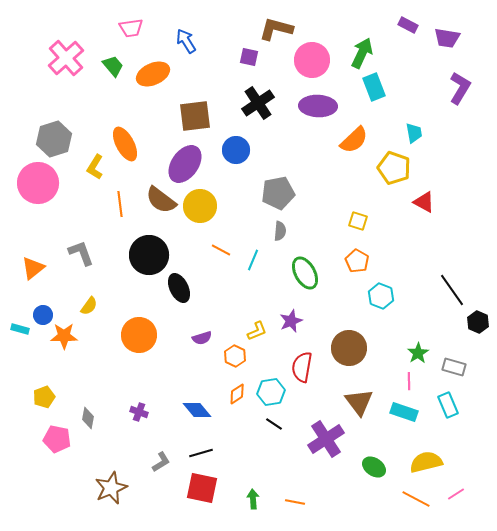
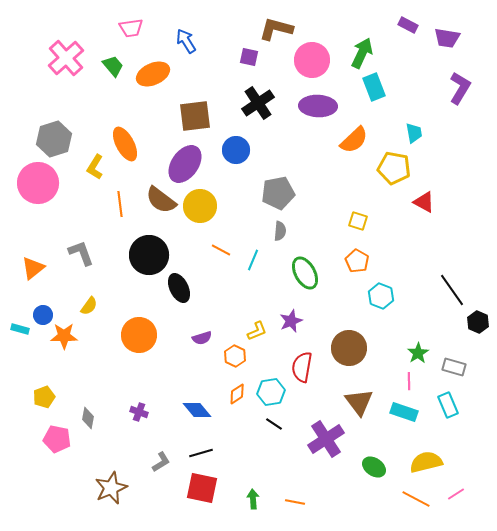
yellow pentagon at (394, 168): rotated 8 degrees counterclockwise
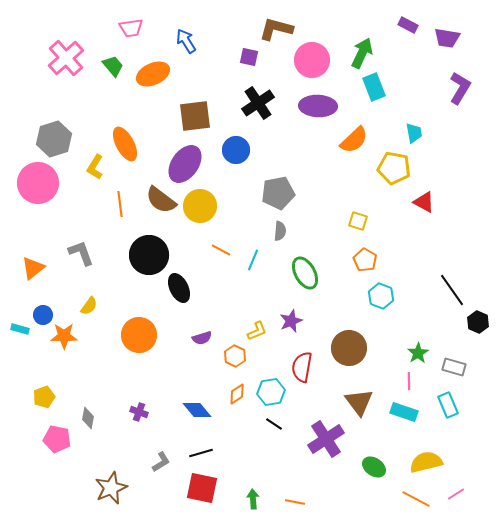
orange pentagon at (357, 261): moved 8 px right, 1 px up
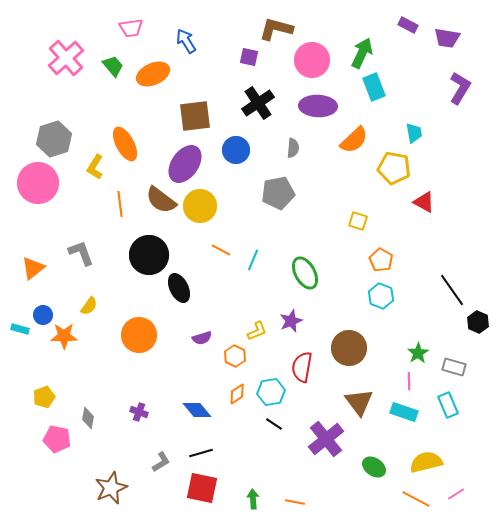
gray semicircle at (280, 231): moved 13 px right, 83 px up
orange pentagon at (365, 260): moved 16 px right
purple cross at (326, 439): rotated 6 degrees counterclockwise
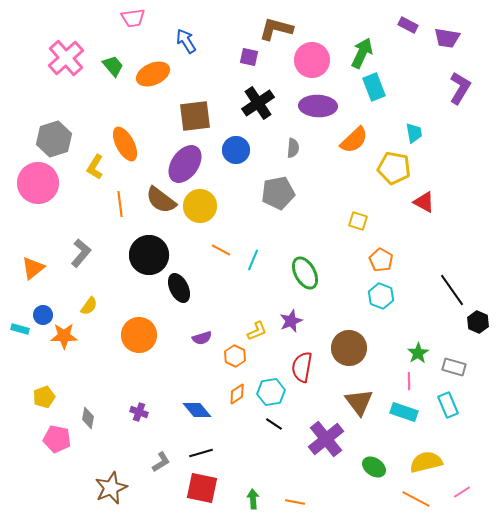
pink trapezoid at (131, 28): moved 2 px right, 10 px up
gray L-shape at (81, 253): rotated 60 degrees clockwise
pink line at (456, 494): moved 6 px right, 2 px up
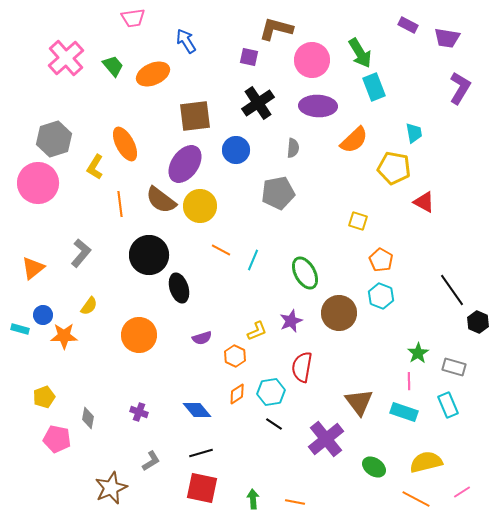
green arrow at (362, 53): moved 2 px left; rotated 124 degrees clockwise
black ellipse at (179, 288): rotated 8 degrees clockwise
brown circle at (349, 348): moved 10 px left, 35 px up
gray L-shape at (161, 462): moved 10 px left, 1 px up
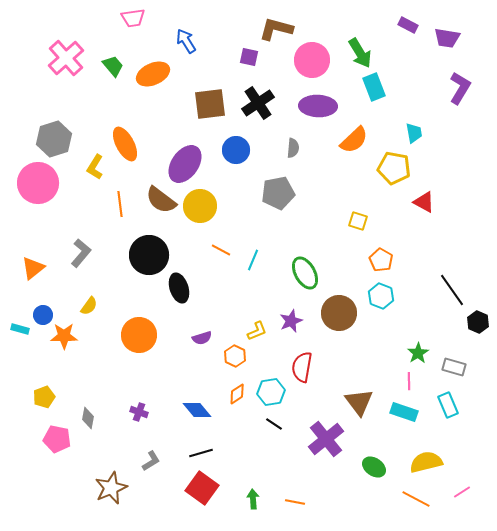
brown square at (195, 116): moved 15 px right, 12 px up
red square at (202, 488): rotated 24 degrees clockwise
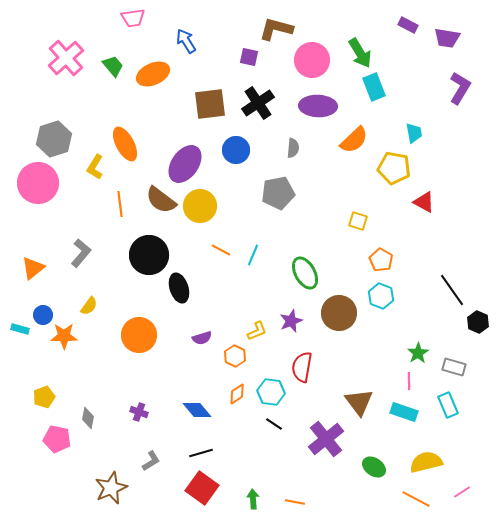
cyan line at (253, 260): moved 5 px up
cyan hexagon at (271, 392): rotated 16 degrees clockwise
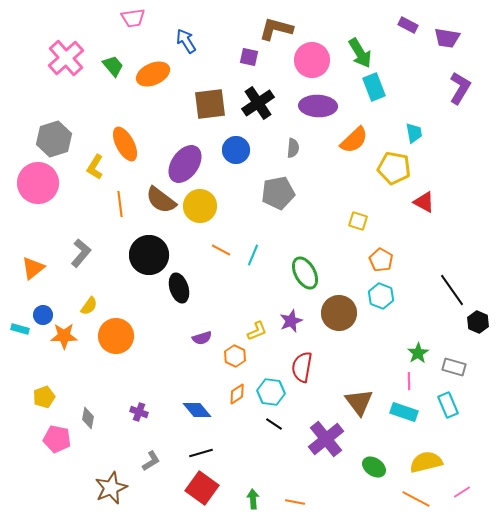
orange circle at (139, 335): moved 23 px left, 1 px down
